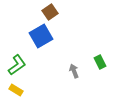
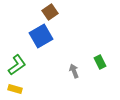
yellow rectangle: moved 1 px left, 1 px up; rotated 16 degrees counterclockwise
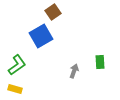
brown square: moved 3 px right
green rectangle: rotated 24 degrees clockwise
gray arrow: rotated 40 degrees clockwise
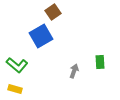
green L-shape: rotated 75 degrees clockwise
